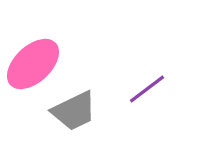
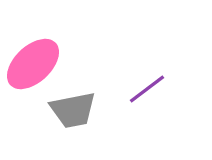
gray trapezoid: moved 1 px left, 1 px up; rotated 15 degrees clockwise
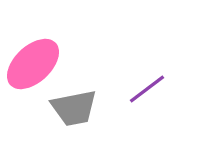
gray trapezoid: moved 1 px right, 2 px up
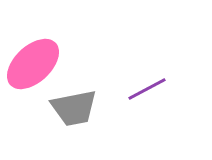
purple line: rotated 9 degrees clockwise
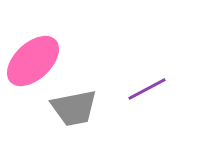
pink ellipse: moved 3 px up
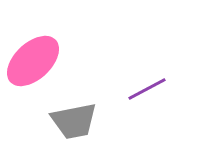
gray trapezoid: moved 13 px down
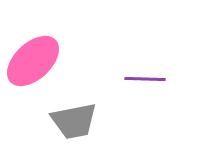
purple line: moved 2 px left, 10 px up; rotated 30 degrees clockwise
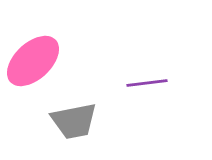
purple line: moved 2 px right, 4 px down; rotated 9 degrees counterclockwise
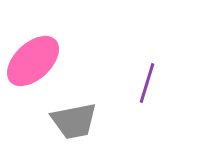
purple line: rotated 66 degrees counterclockwise
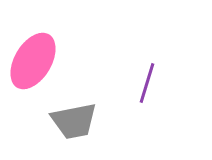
pink ellipse: rotated 16 degrees counterclockwise
